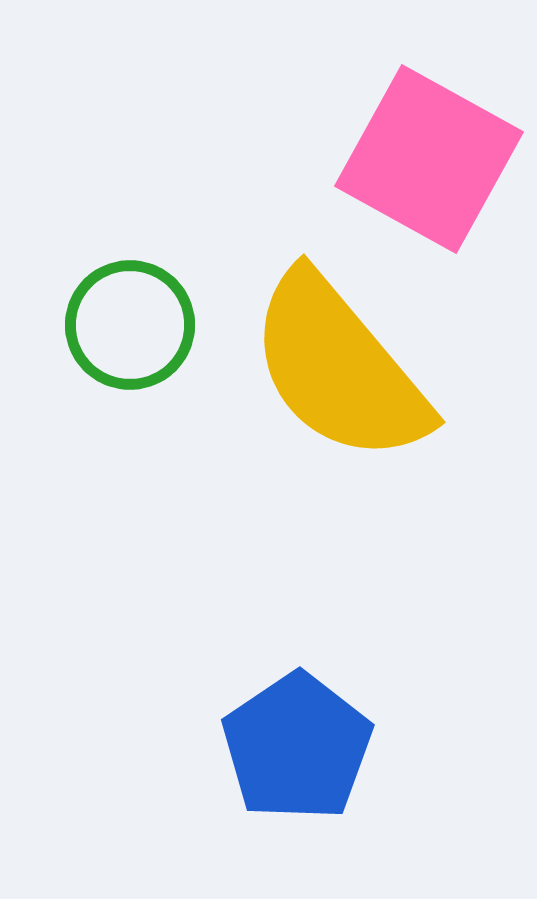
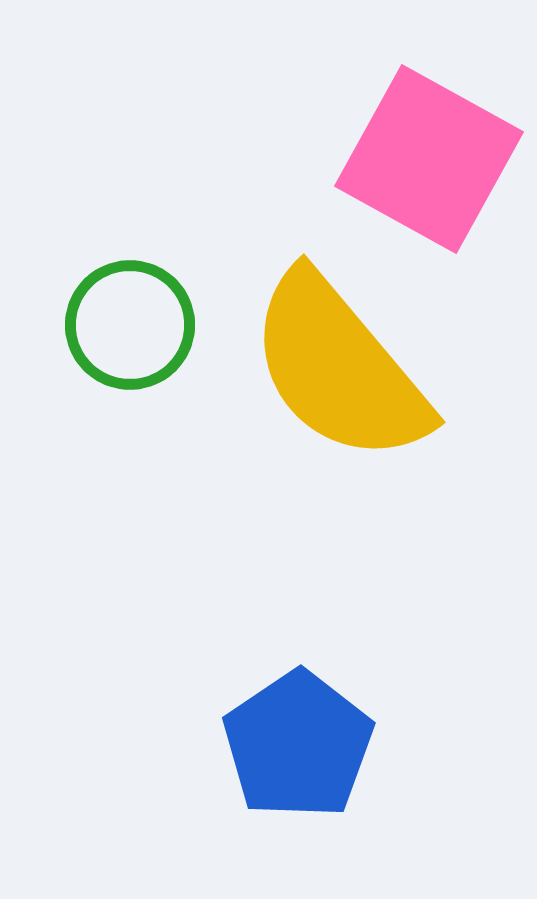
blue pentagon: moved 1 px right, 2 px up
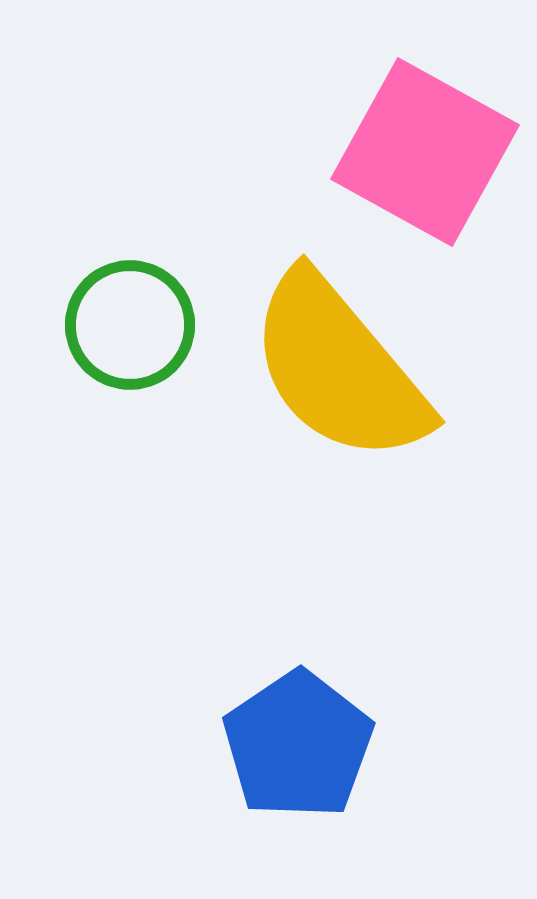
pink square: moved 4 px left, 7 px up
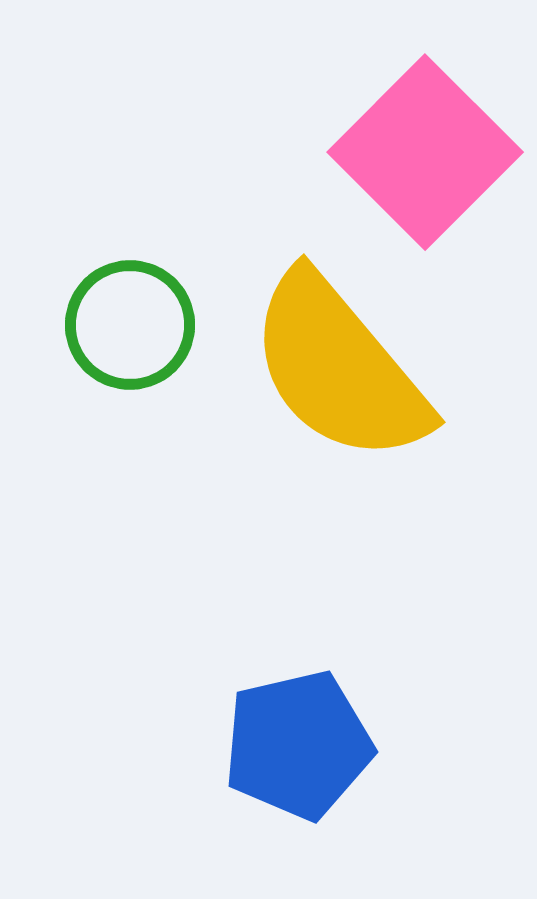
pink square: rotated 16 degrees clockwise
blue pentagon: rotated 21 degrees clockwise
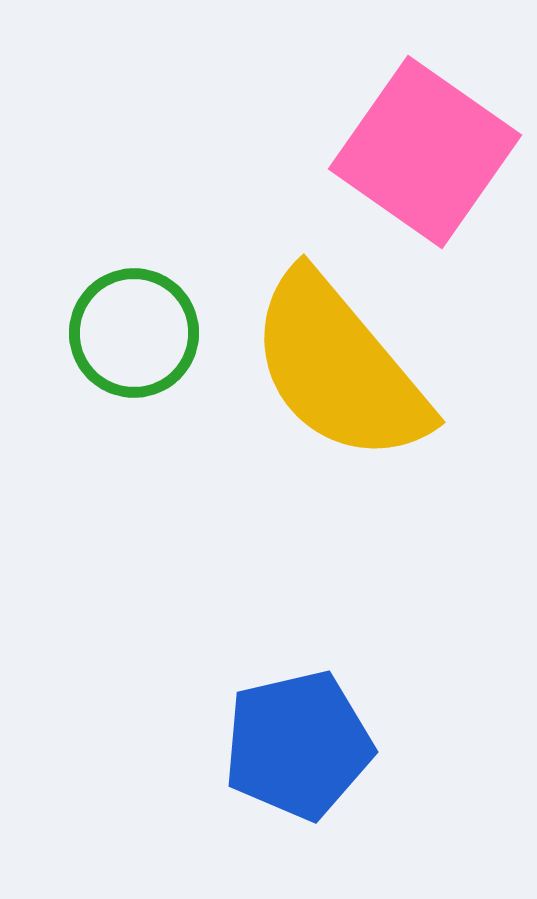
pink square: rotated 10 degrees counterclockwise
green circle: moved 4 px right, 8 px down
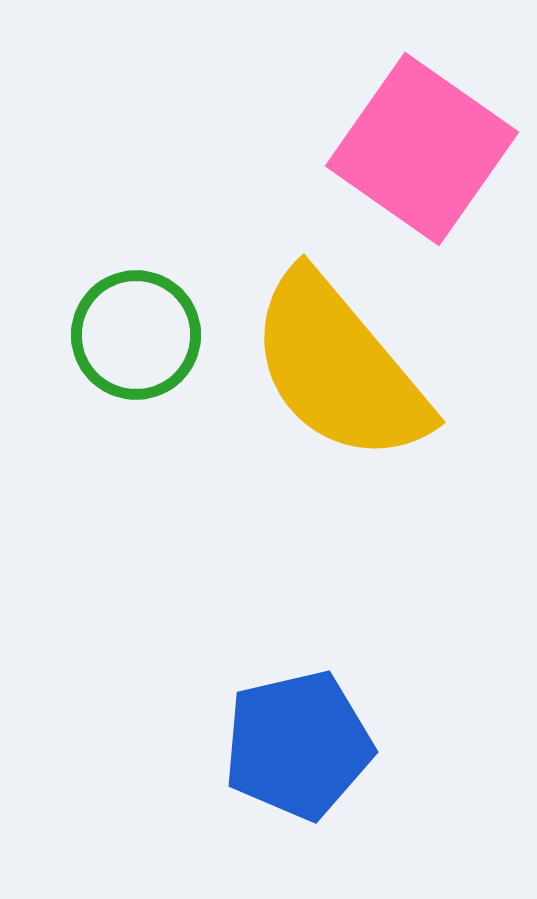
pink square: moved 3 px left, 3 px up
green circle: moved 2 px right, 2 px down
